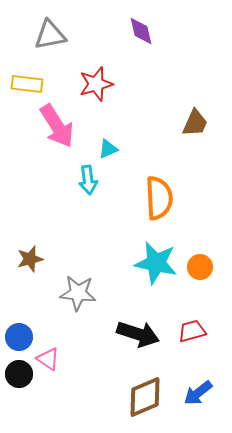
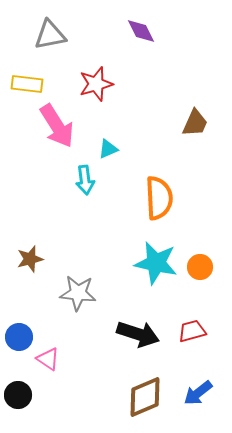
purple diamond: rotated 12 degrees counterclockwise
cyan arrow: moved 3 px left
black circle: moved 1 px left, 21 px down
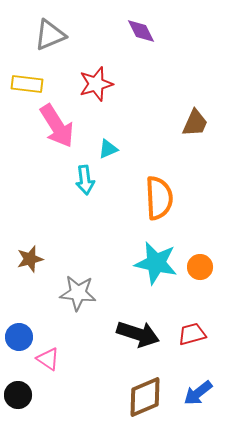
gray triangle: rotated 12 degrees counterclockwise
red trapezoid: moved 3 px down
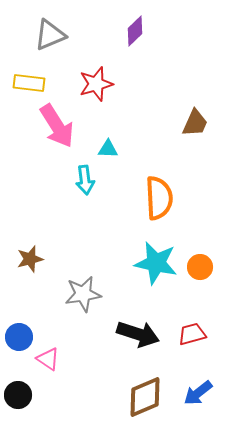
purple diamond: moved 6 px left; rotated 72 degrees clockwise
yellow rectangle: moved 2 px right, 1 px up
cyan triangle: rotated 25 degrees clockwise
gray star: moved 5 px right, 1 px down; rotated 15 degrees counterclockwise
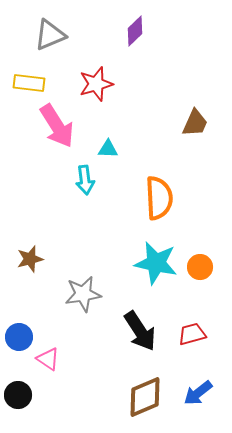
black arrow: moved 2 px right, 3 px up; rotated 39 degrees clockwise
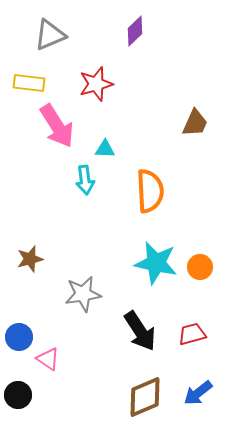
cyan triangle: moved 3 px left
orange semicircle: moved 9 px left, 7 px up
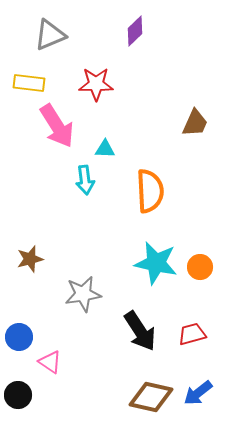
red star: rotated 16 degrees clockwise
pink triangle: moved 2 px right, 3 px down
brown diamond: moved 6 px right; rotated 36 degrees clockwise
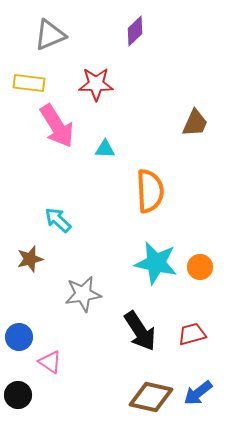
cyan arrow: moved 27 px left, 40 px down; rotated 140 degrees clockwise
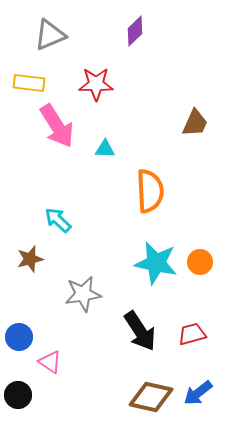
orange circle: moved 5 px up
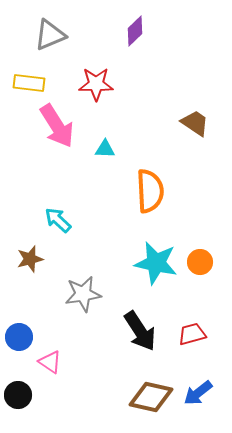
brown trapezoid: rotated 80 degrees counterclockwise
